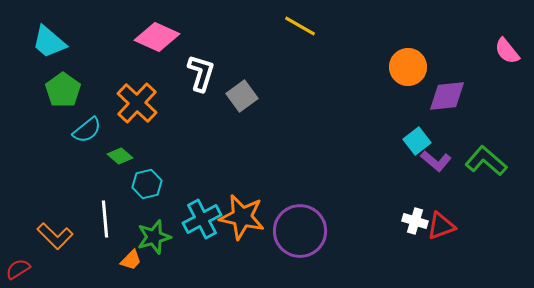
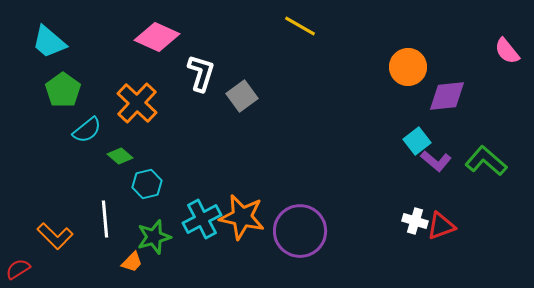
orange trapezoid: moved 1 px right, 2 px down
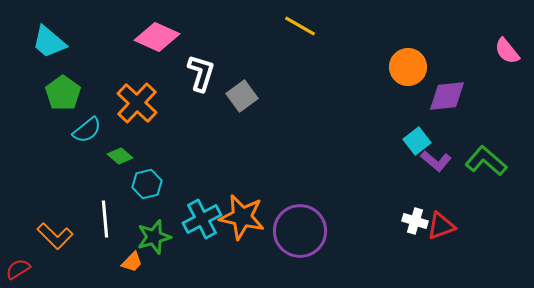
green pentagon: moved 3 px down
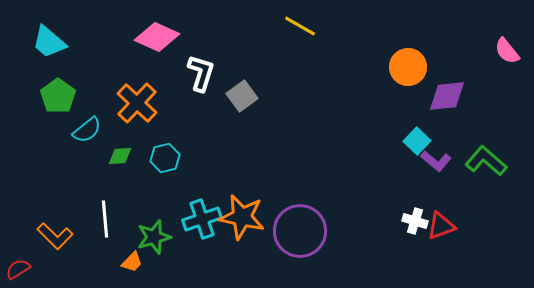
green pentagon: moved 5 px left, 3 px down
cyan square: rotated 8 degrees counterclockwise
green diamond: rotated 45 degrees counterclockwise
cyan hexagon: moved 18 px right, 26 px up
cyan cross: rotated 9 degrees clockwise
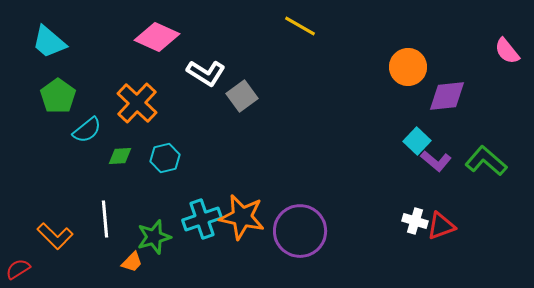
white L-shape: moved 5 px right; rotated 105 degrees clockwise
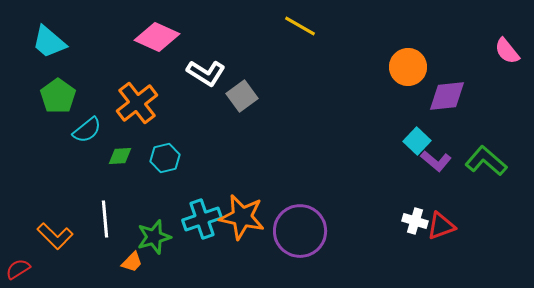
orange cross: rotated 9 degrees clockwise
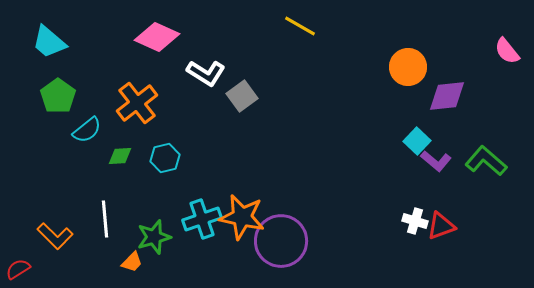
purple circle: moved 19 px left, 10 px down
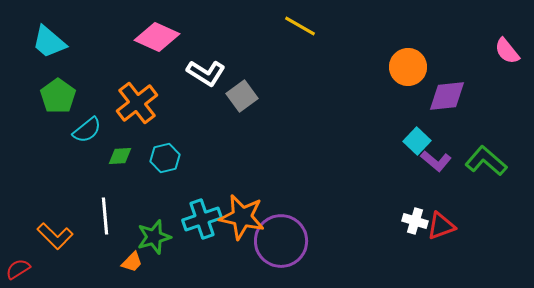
white line: moved 3 px up
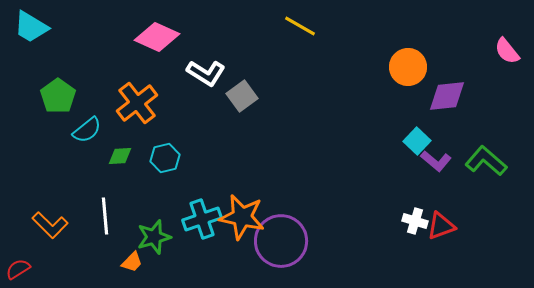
cyan trapezoid: moved 18 px left, 15 px up; rotated 9 degrees counterclockwise
orange L-shape: moved 5 px left, 11 px up
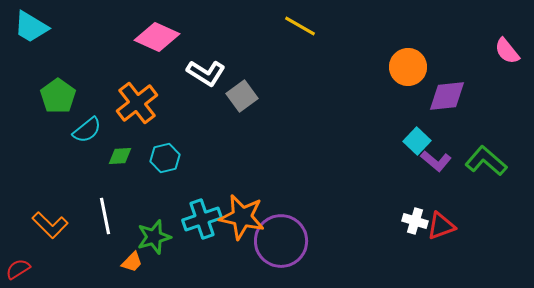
white line: rotated 6 degrees counterclockwise
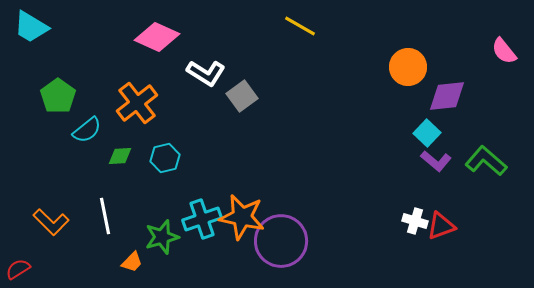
pink semicircle: moved 3 px left
cyan square: moved 10 px right, 8 px up
orange L-shape: moved 1 px right, 3 px up
green star: moved 8 px right
